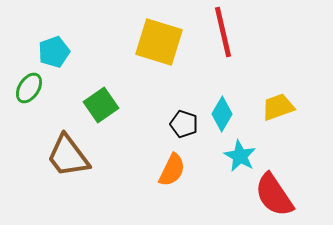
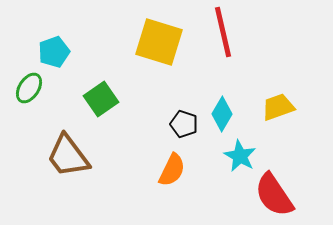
green square: moved 6 px up
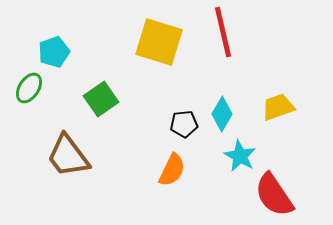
black pentagon: rotated 24 degrees counterclockwise
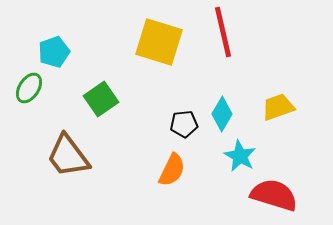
red semicircle: rotated 141 degrees clockwise
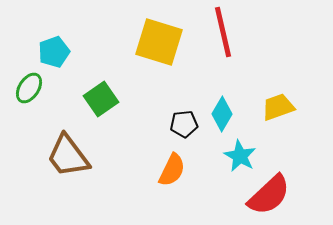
red semicircle: moved 5 px left; rotated 120 degrees clockwise
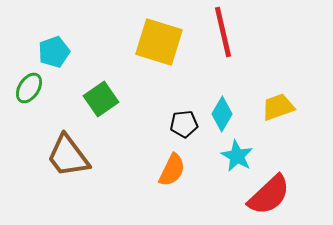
cyan star: moved 3 px left
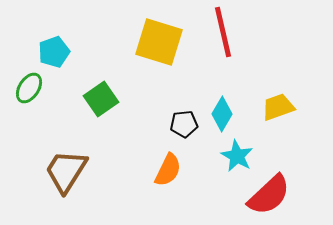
brown trapezoid: moved 2 px left, 15 px down; rotated 69 degrees clockwise
orange semicircle: moved 4 px left
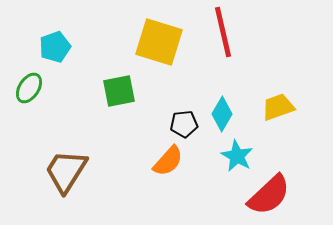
cyan pentagon: moved 1 px right, 5 px up
green square: moved 18 px right, 8 px up; rotated 24 degrees clockwise
orange semicircle: moved 9 px up; rotated 16 degrees clockwise
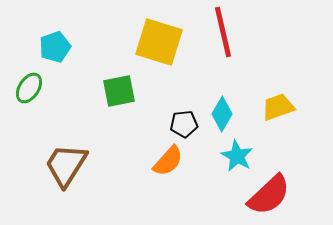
brown trapezoid: moved 6 px up
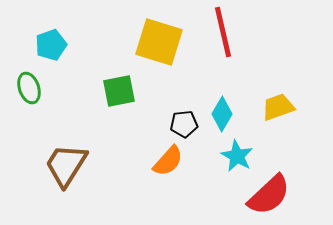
cyan pentagon: moved 4 px left, 2 px up
green ellipse: rotated 52 degrees counterclockwise
